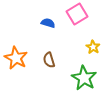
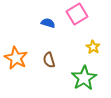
green star: rotated 10 degrees clockwise
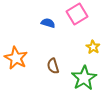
brown semicircle: moved 4 px right, 6 px down
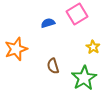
blue semicircle: rotated 32 degrees counterclockwise
orange star: moved 9 px up; rotated 25 degrees clockwise
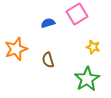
yellow star: rotated 16 degrees counterclockwise
brown semicircle: moved 5 px left, 6 px up
green star: moved 3 px right, 1 px down
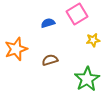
yellow star: moved 7 px up; rotated 24 degrees counterclockwise
brown semicircle: moved 2 px right; rotated 91 degrees clockwise
